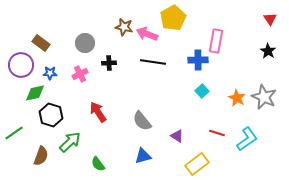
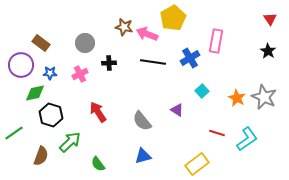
blue cross: moved 8 px left, 2 px up; rotated 30 degrees counterclockwise
purple triangle: moved 26 px up
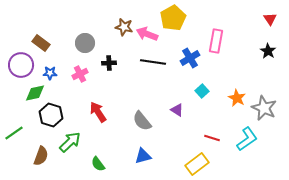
gray star: moved 11 px down
red line: moved 5 px left, 5 px down
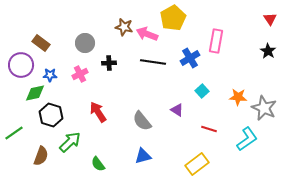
blue star: moved 2 px down
orange star: moved 1 px right, 1 px up; rotated 24 degrees counterclockwise
red line: moved 3 px left, 9 px up
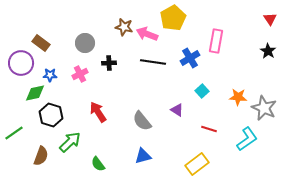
purple circle: moved 2 px up
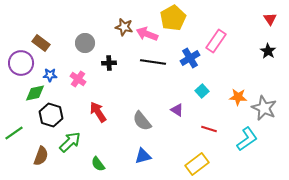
pink rectangle: rotated 25 degrees clockwise
pink cross: moved 2 px left, 5 px down; rotated 28 degrees counterclockwise
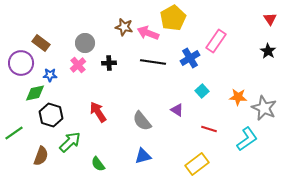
pink arrow: moved 1 px right, 1 px up
pink cross: moved 14 px up; rotated 14 degrees clockwise
